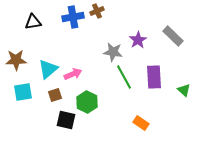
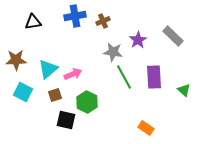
brown cross: moved 6 px right, 10 px down
blue cross: moved 2 px right, 1 px up
cyan square: rotated 36 degrees clockwise
orange rectangle: moved 5 px right, 5 px down
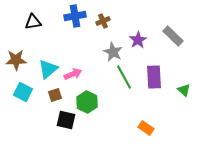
gray star: rotated 18 degrees clockwise
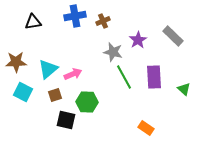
gray star: rotated 12 degrees counterclockwise
brown star: moved 2 px down
green triangle: moved 1 px up
green hexagon: rotated 25 degrees counterclockwise
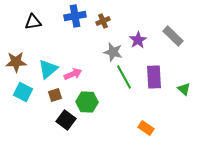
black square: rotated 24 degrees clockwise
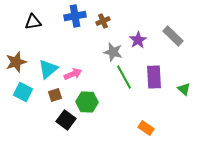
brown star: rotated 15 degrees counterclockwise
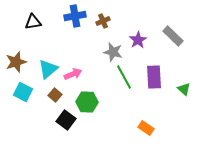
brown square: rotated 32 degrees counterclockwise
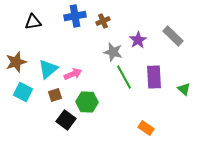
brown square: rotated 32 degrees clockwise
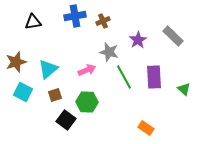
gray star: moved 4 px left
pink arrow: moved 14 px right, 4 px up
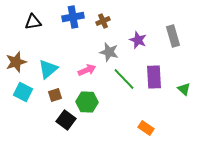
blue cross: moved 2 px left, 1 px down
gray rectangle: rotated 30 degrees clockwise
purple star: rotated 18 degrees counterclockwise
green line: moved 2 px down; rotated 15 degrees counterclockwise
